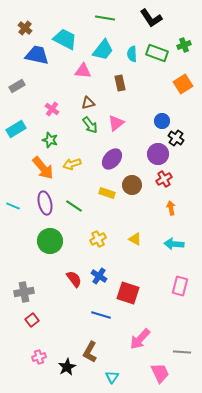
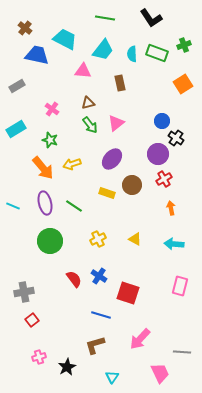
brown L-shape at (90, 352): moved 5 px right, 7 px up; rotated 45 degrees clockwise
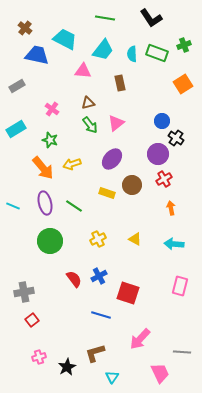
blue cross at (99, 276): rotated 28 degrees clockwise
brown L-shape at (95, 345): moved 8 px down
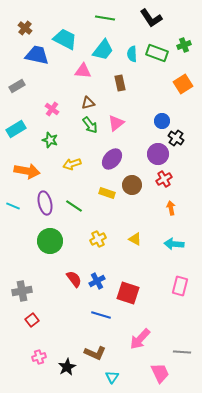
orange arrow at (43, 168): moved 16 px left, 3 px down; rotated 40 degrees counterclockwise
blue cross at (99, 276): moved 2 px left, 5 px down
gray cross at (24, 292): moved 2 px left, 1 px up
brown L-shape at (95, 353): rotated 140 degrees counterclockwise
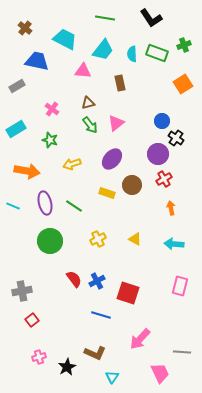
blue trapezoid at (37, 55): moved 6 px down
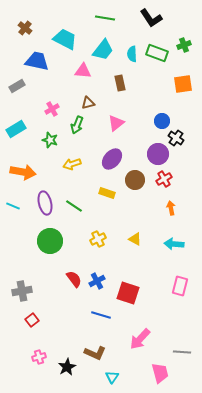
orange square at (183, 84): rotated 24 degrees clockwise
pink cross at (52, 109): rotated 24 degrees clockwise
green arrow at (90, 125): moved 13 px left; rotated 60 degrees clockwise
orange arrow at (27, 171): moved 4 px left, 1 px down
brown circle at (132, 185): moved 3 px right, 5 px up
pink trapezoid at (160, 373): rotated 10 degrees clockwise
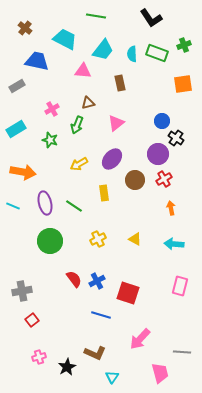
green line at (105, 18): moved 9 px left, 2 px up
yellow arrow at (72, 164): moved 7 px right; rotated 12 degrees counterclockwise
yellow rectangle at (107, 193): moved 3 px left; rotated 63 degrees clockwise
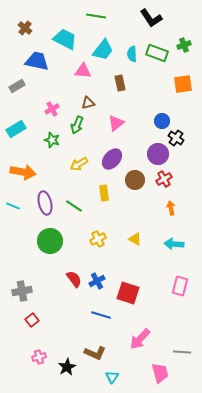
green star at (50, 140): moved 2 px right
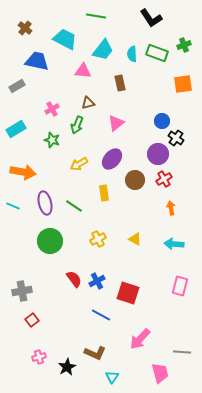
blue line at (101, 315): rotated 12 degrees clockwise
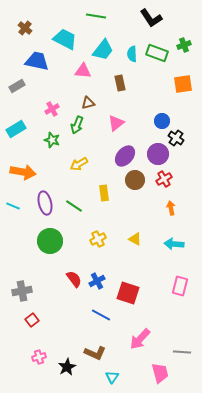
purple ellipse at (112, 159): moved 13 px right, 3 px up
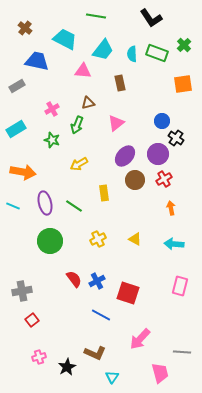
green cross at (184, 45): rotated 24 degrees counterclockwise
